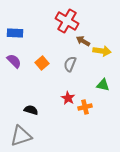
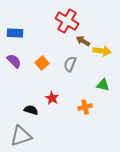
red star: moved 16 px left
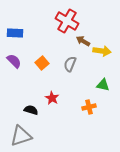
orange cross: moved 4 px right
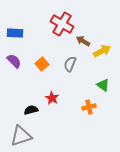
red cross: moved 5 px left, 3 px down
yellow arrow: rotated 36 degrees counterclockwise
orange square: moved 1 px down
green triangle: rotated 24 degrees clockwise
black semicircle: rotated 32 degrees counterclockwise
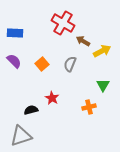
red cross: moved 1 px right, 1 px up
green triangle: rotated 24 degrees clockwise
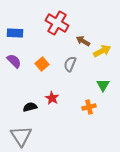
red cross: moved 6 px left
black semicircle: moved 1 px left, 3 px up
gray triangle: rotated 45 degrees counterclockwise
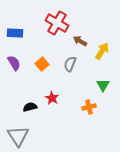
brown arrow: moved 3 px left
yellow arrow: rotated 30 degrees counterclockwise
purple semicircle: moved 2 px down; rotated 14 degrees clockwise
gray triangle: moved 3 px left
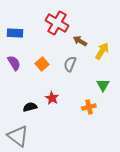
gray triangle: rotated 20 degrees counterclockwise
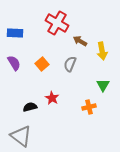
yellow arrow: rotated 138 degrees clockwise
gray triangle: moved 3 px right
